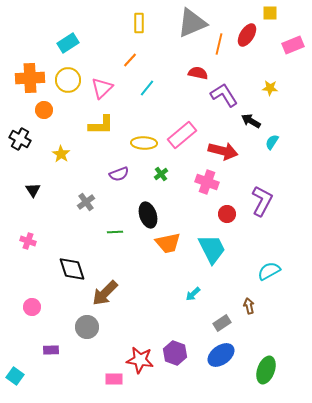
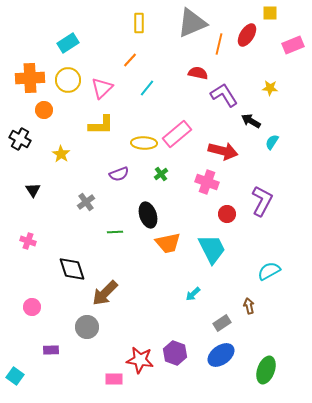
pink rectangle at (182, 135): moved 5 px left, 1 px up
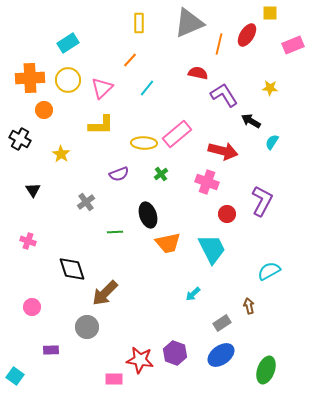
gray triangle at (192, 23): moved 3 px left
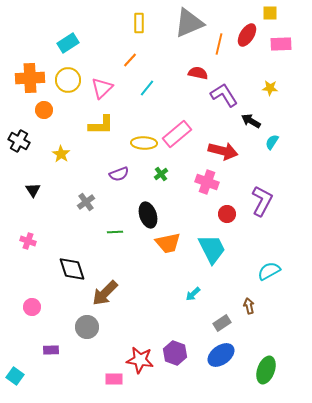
pink rectangle at (293, 45): moved 12 px left, 1 px up; rotated 20 degrees clockwise
black cross at (20, 139): moved 1 px left, 2 px down
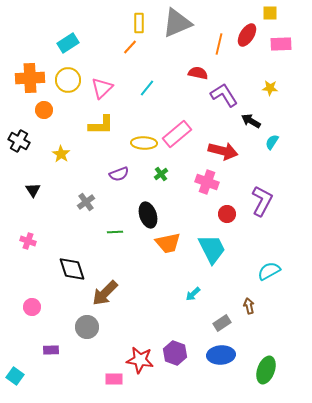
gray triangle at (189, 23): moved 12 px left
orange line at (130, 60): moved 13 px up
blue ellipse at (221, 355): rotated 32 degrees clockwise
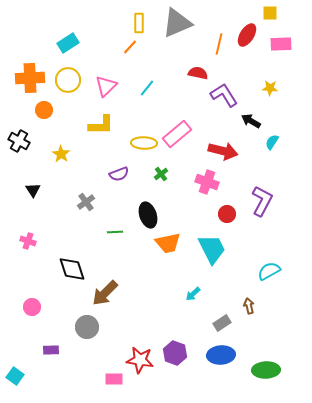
pink triangle at (102, 88): moved 4 px right, 2 px up
green ellipse at (266, 370): rotated 68 degrees clockwise
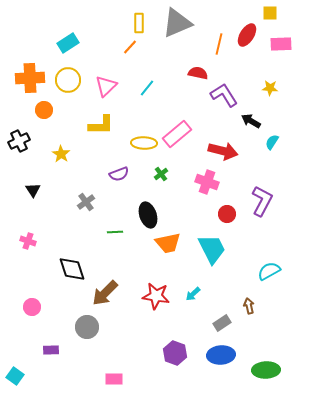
black cross at (19, 141): rotated 35 degrees clockwise
red star at (140, 360): moved 16 px right, 64 px up
